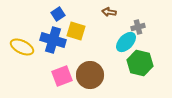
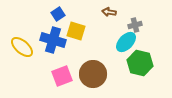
gray cross: moved 3 px left, 2 px up
yellow ellipse: rotated 15 degrees clockwise
brown circle: moved 3 px right, 1 px up
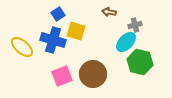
green hexagon: moved 1 px up
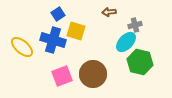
brown arrow: rotated 16 degrees counterclockwise
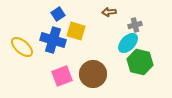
cyan ellipse: moved 2 px right, 1 px down
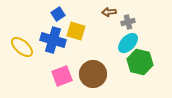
gray cross: moved 7 px left, 3 px up
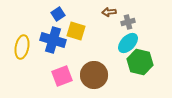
yellow ellipse: rotated 60 degrees clockwise
brown circle: moved 1 px right, 1 px down
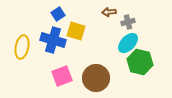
brown circle: moved 2 px right, 3 px down
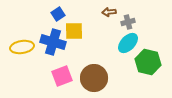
yellow square: moved 2 px left; rotated 18 degrees counterclockwise
blue cross: moved 2 px down
yellow ellipse: rotated 70 degrees clockwise
green hexagon: moved 8 px right
brown circle: moved 2 px left
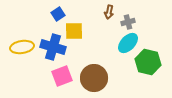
brown arrow: rotated 72 degrees counterclockwise
blue cross: moved 5 px down
